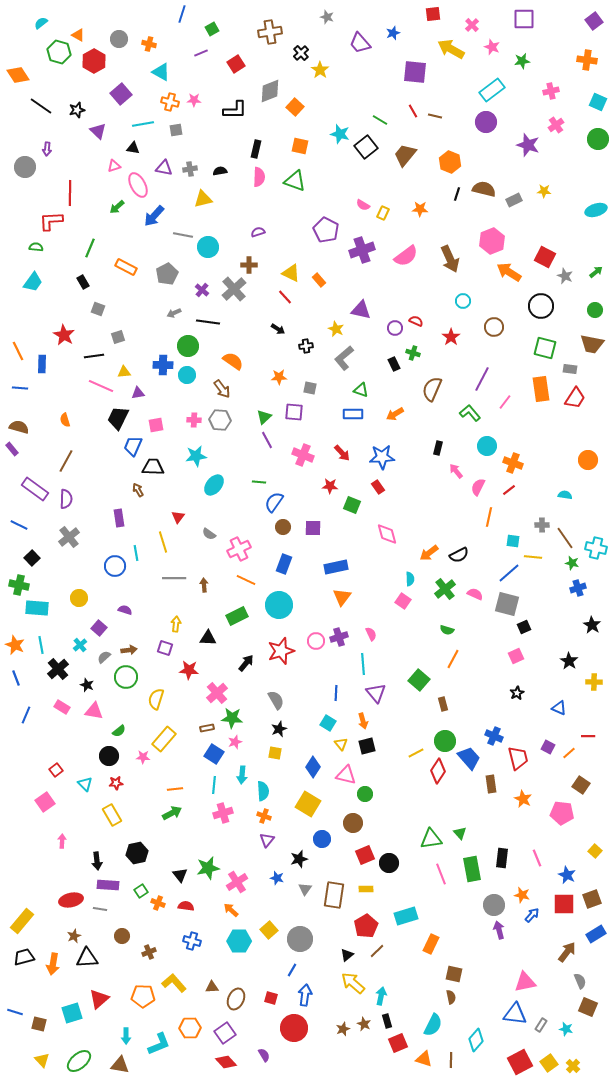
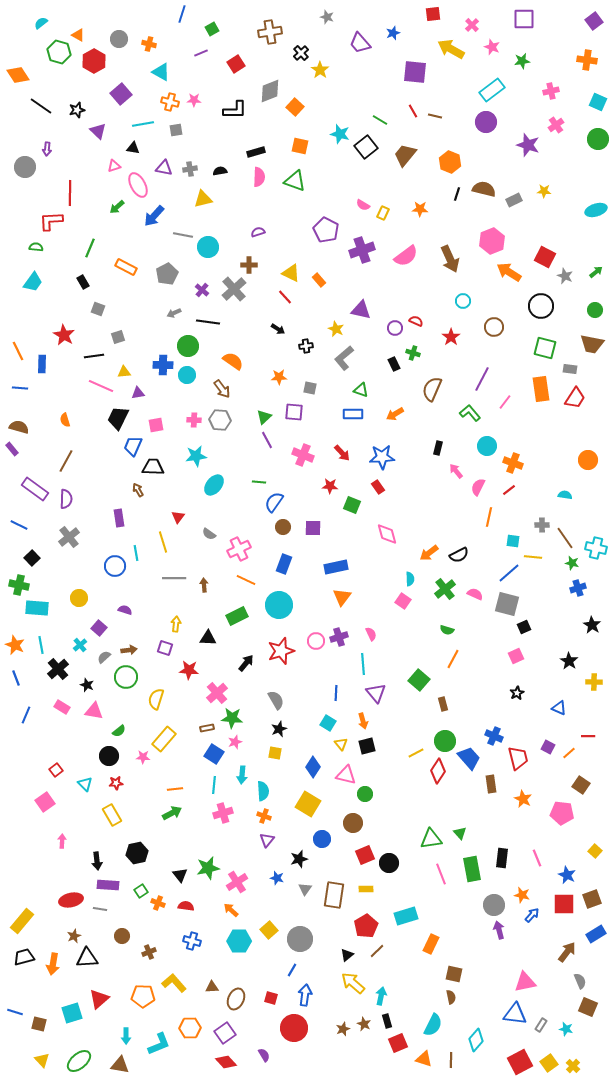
black rectangle at (256, 149): moved 3 px down; rotated 60 degrees clockwise
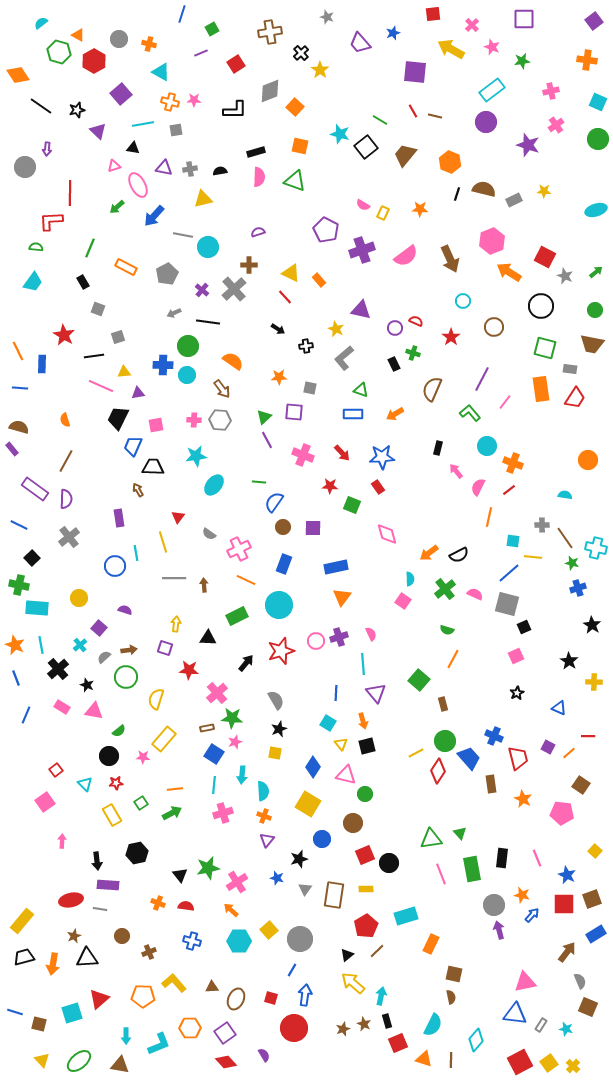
green square at (141, 891): moved 88 px up
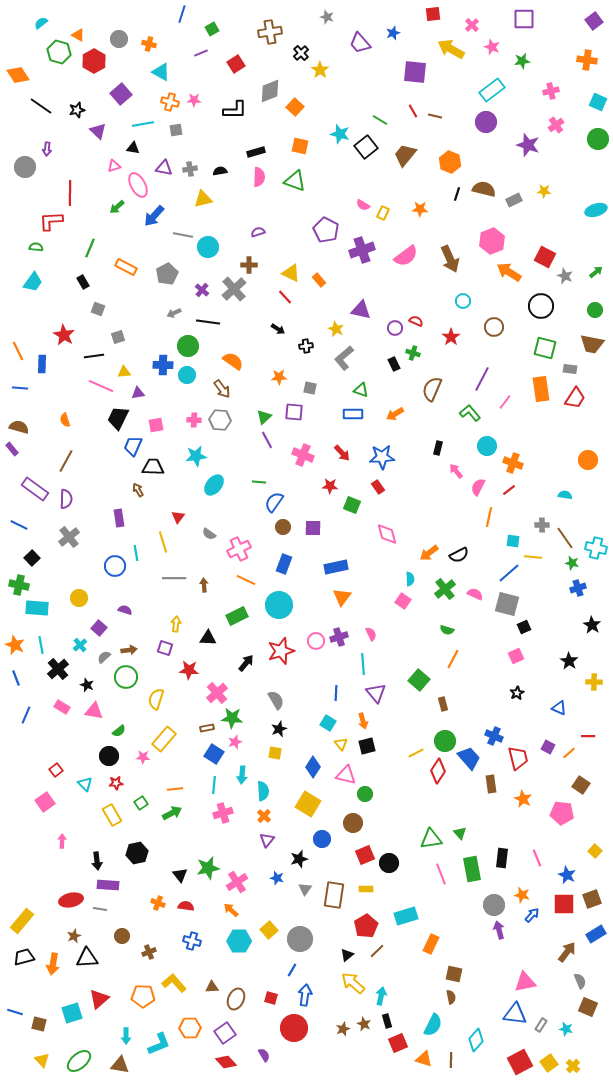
orange cross at (264, 816): rotated 24 degrees clockwise
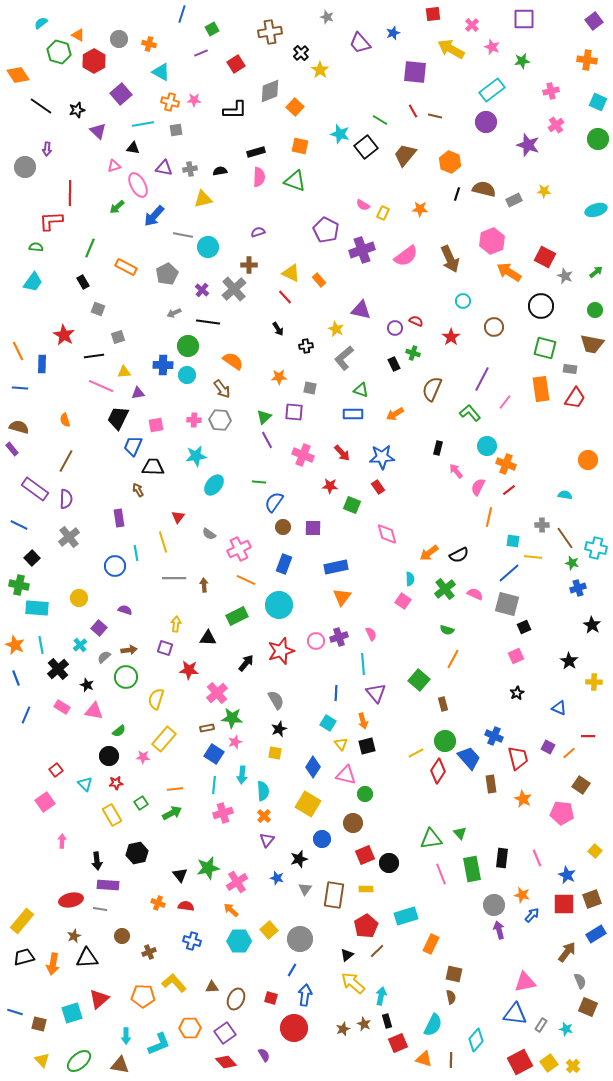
black arrow at (278, 329): rotated 24 degrees clockwise
orange cross at (513, 463): moved 7 px left, 1 px down
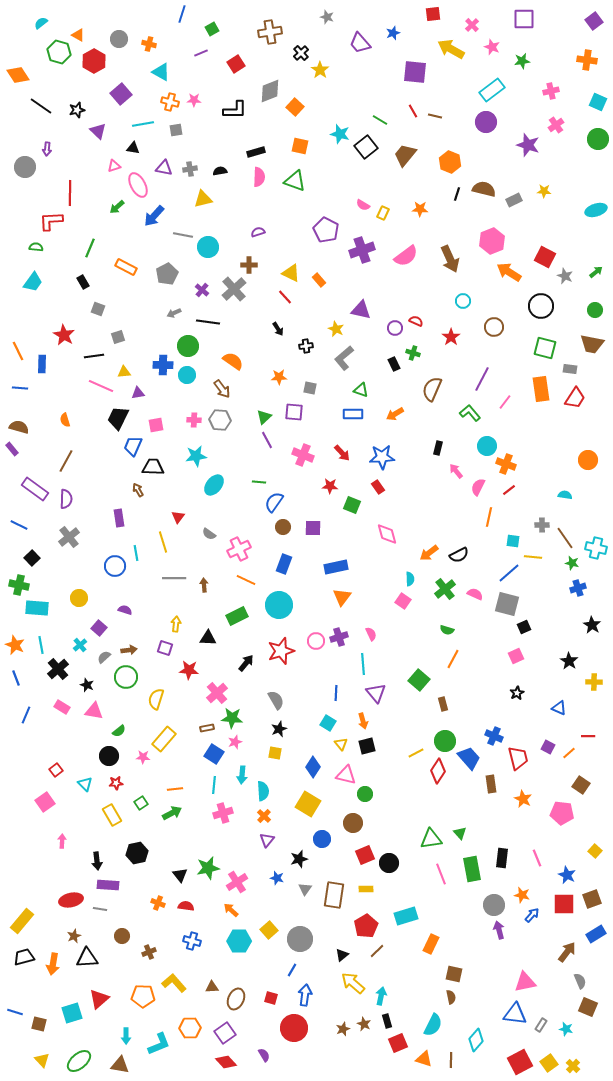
black triangle at (347, 955): moved 5 px left
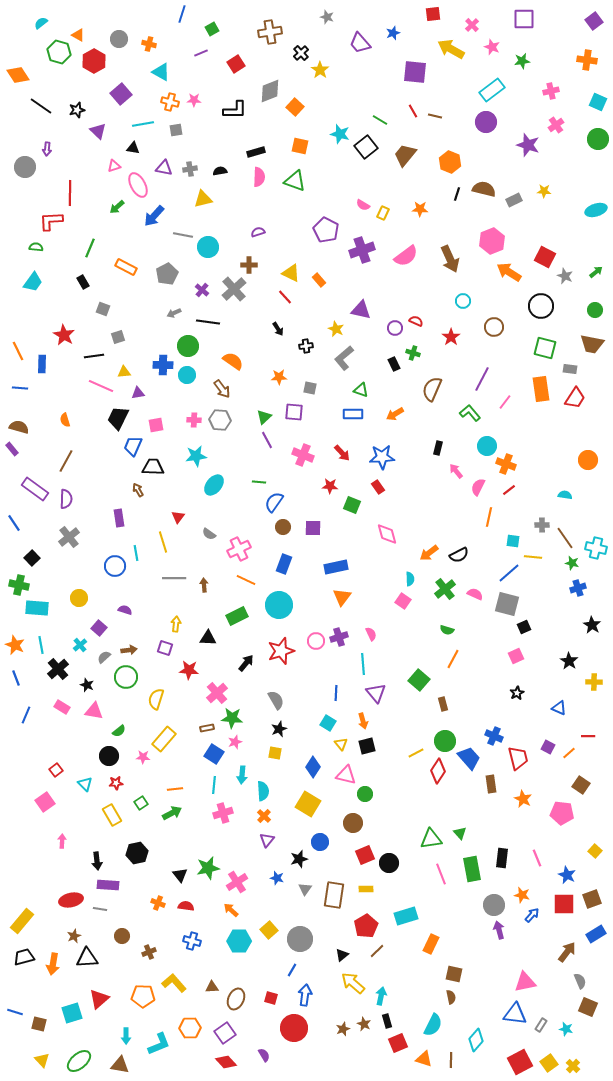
gray square at (98, 309): moved 5 px right
blue line at (19, 525): moved 5 px left, 2 px up; rotated 30 degrees clockwise
blue circle at (322, 839): moved 2 px left, 3 px down
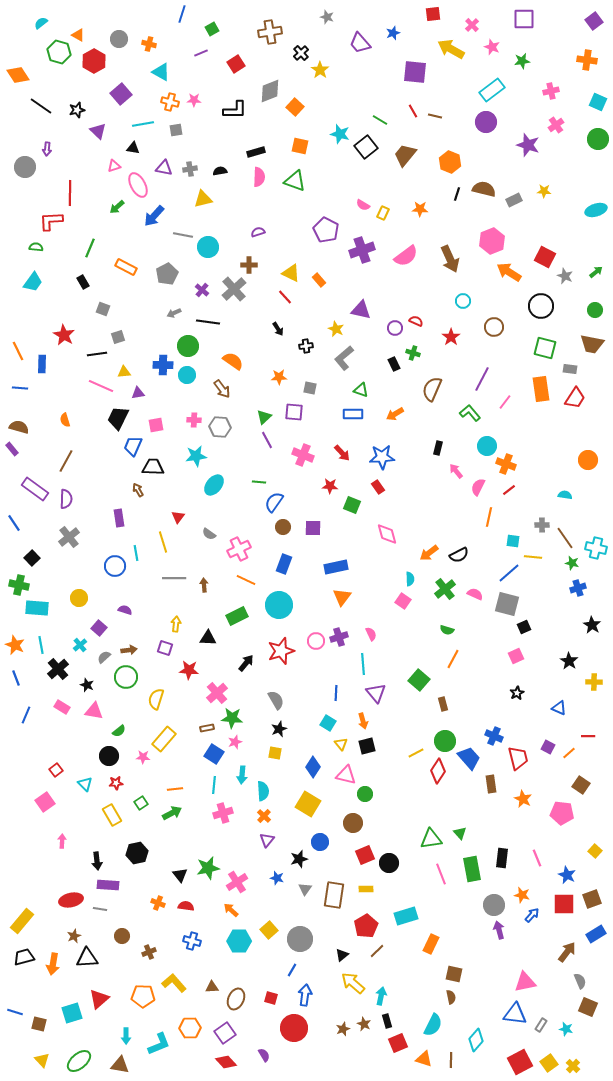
black line at (94, 356): moved 3 px right, 2 px up
gray hexagon at (220, 420): moved 7 px down
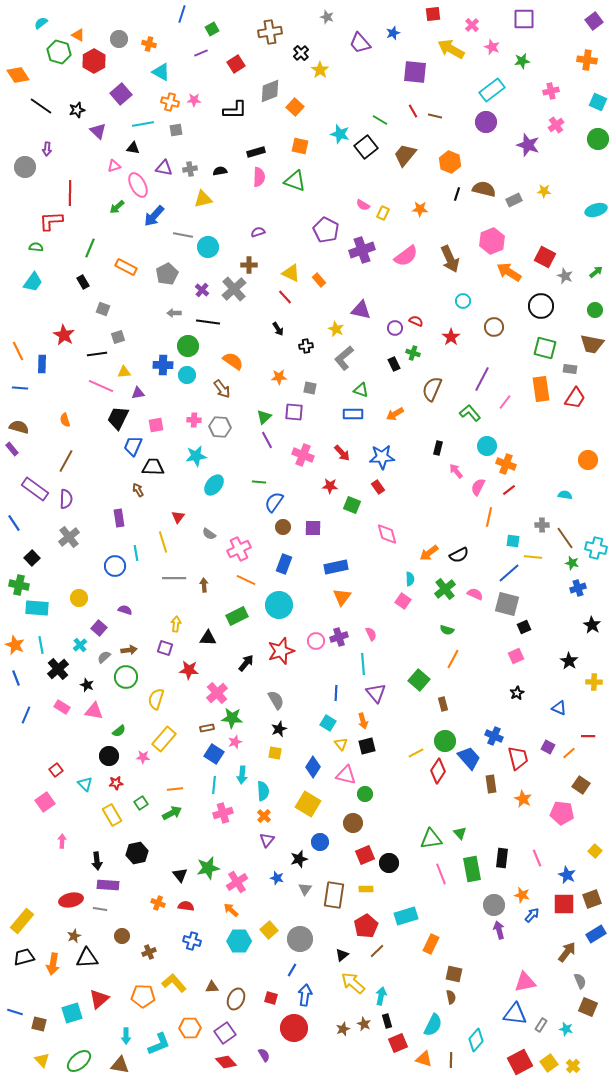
gray arrow at (174, 313): rotated 24 degrees clockwise
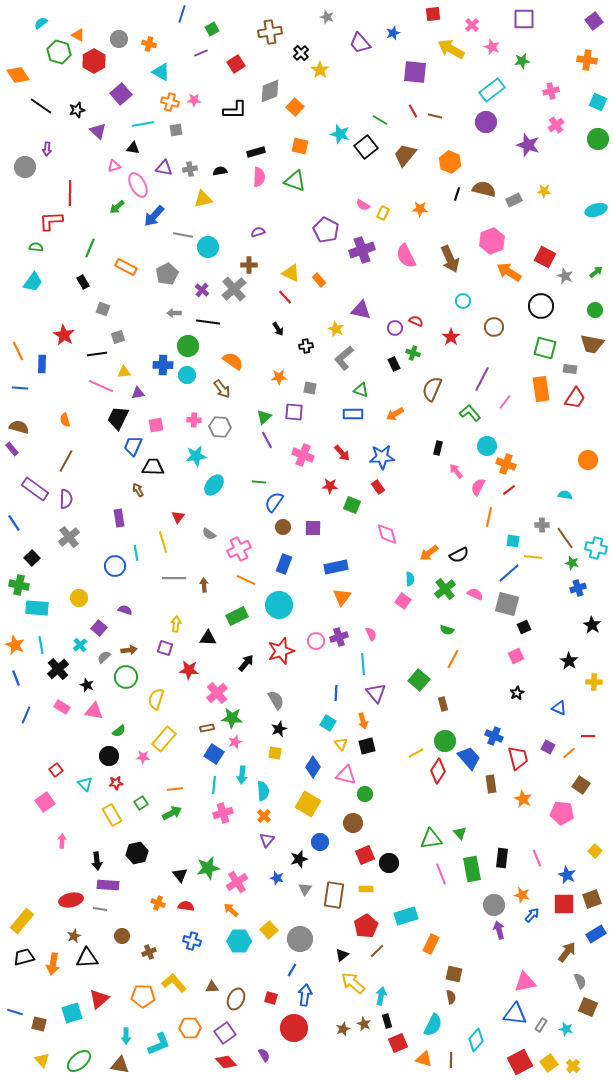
pink semicircle at (406, 256): rotated 100 degrees clockwise
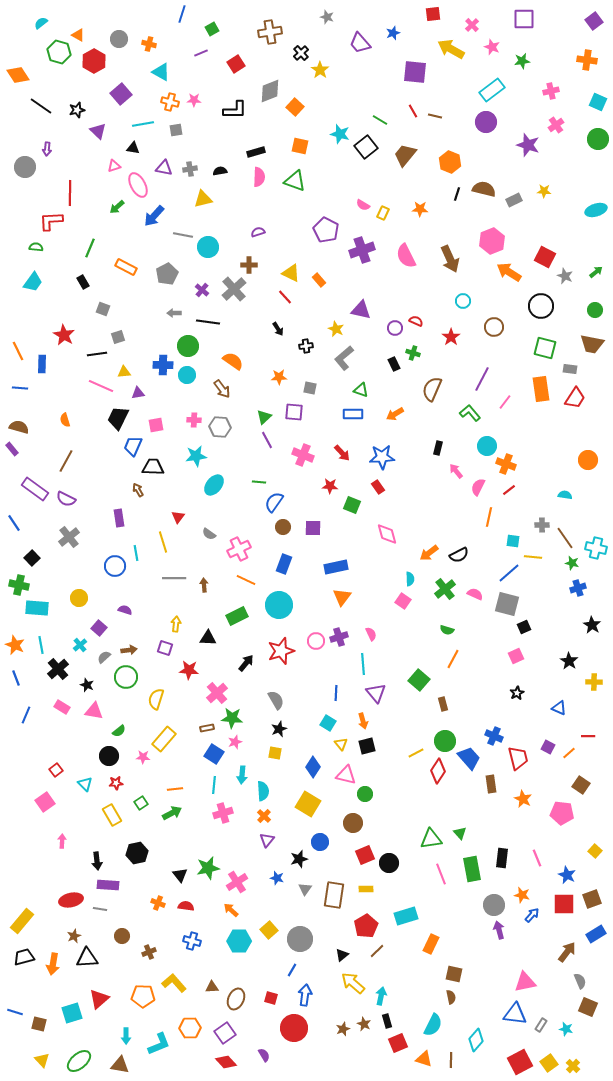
purple semicircle at (66, 499): rotated 114 degrees clockwise
